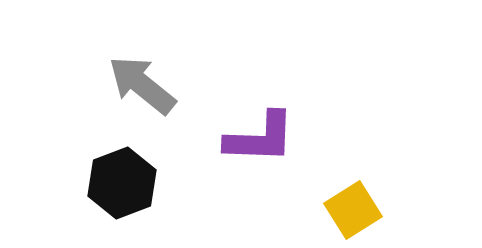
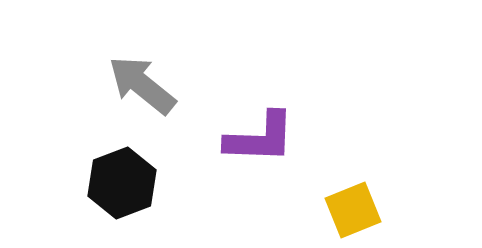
yellow square: rotated 10 degrees clockwise
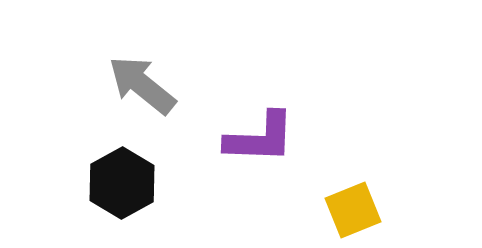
black hexagon: rotated 8 degrees counterclockwise
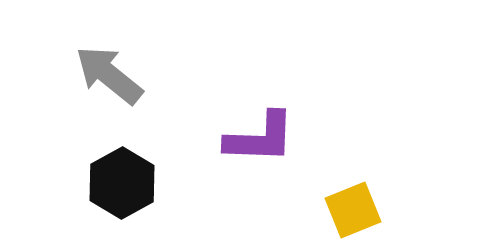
gray arrow: moved 33 px left, 10 px up
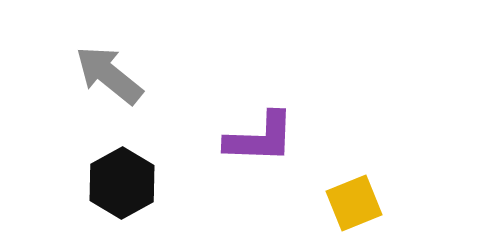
yellow square: moved 1 px right, 7 px up
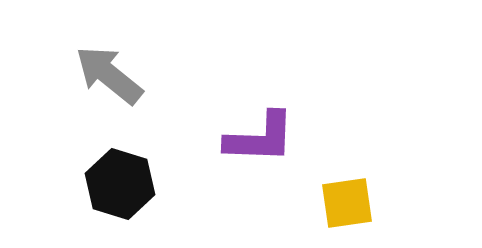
black hexagon: moved 2 px left, 1 px down; rotated 14 degrees counterclockwise
yellow square: moved 7 px left; rotated 14 degrees clockwise
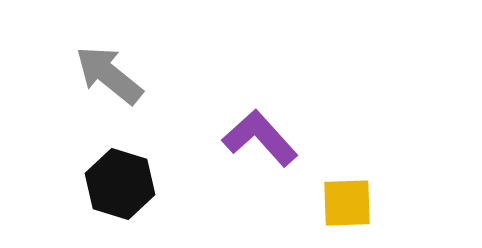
purple L-shape: rotated 134 degrees counterclockwise
yellow square: rotated 6 degrees clockwise
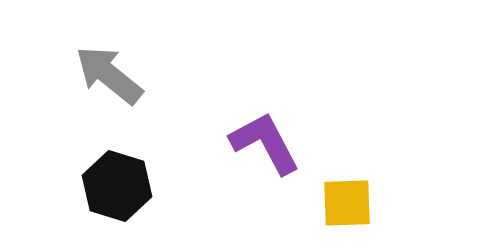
purple L-shape: moved 5 px right, 5 px down; rotated 14 degrees clockwise
black hexagon: moved 3 px left, 2 px down
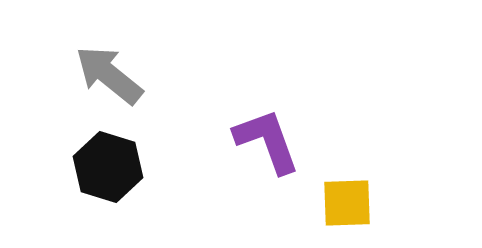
purple L-shape: moved 2 px right, 2 px up; rotated 8 degrees clockwise
black hexagon: moved 9 px left, 19 px up
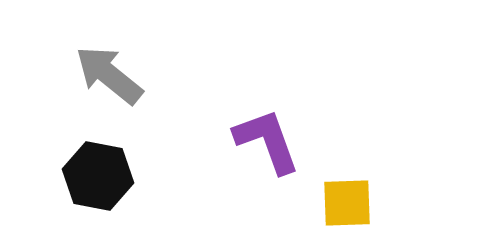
black hexagon: moved 10 px left, 9 px down; rotated 6 degrees counterclockwise
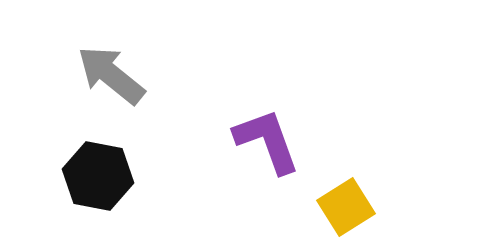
gray arrow: moved 2 px right
yellow square: moved 1 px left, 4 px down; rotated 30 degrees counterclockwise
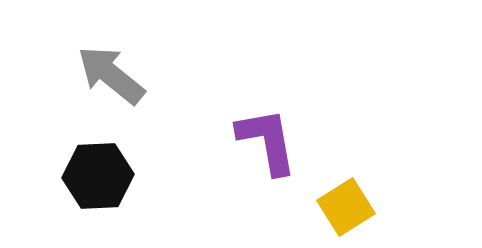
purple L-shape: rotated 10 degrees clockwise
black hexagon: rotated 14 degrees counterclockwise
